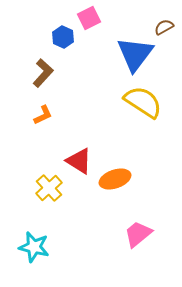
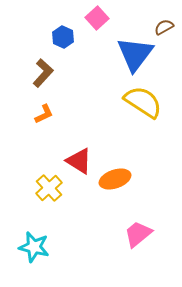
pink square: moved 8 px right; rotated 15 degrees counterclockwise
orange L-shape: moved 1 px right, 1 px up
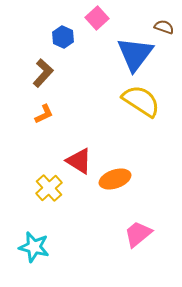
brown semicircle: rotated 48 degrees clockwise
yellow semicircle: moved 2 px left, 1 px up
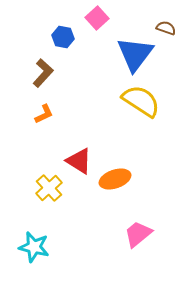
brown semicircle: moved 2 px right, 1 px down
blue hexagon: rotated 15 degrees counterclockwise
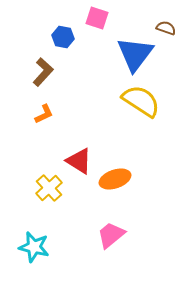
pink square: rotated 30 degrees counterclockwise
brown L-shape: moved 1 px up
pink trapezoid: moved 27 px left, 1 px down
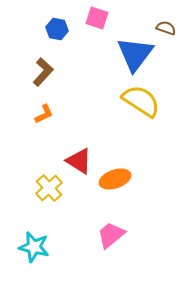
blue hexagon: moved 6 px left, 8 px up
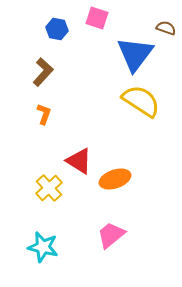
orange L-shape: rotated 45 degrees counterclockwise
cyan star: moved 9 px right
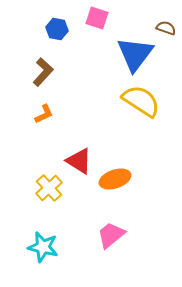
orange L-shape: rotated 45 degrees clockwise
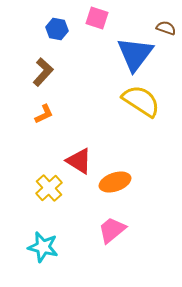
orange ellipse: moved 3 px down
pink trapezoid: moved 1 px right, 5 px up
